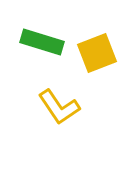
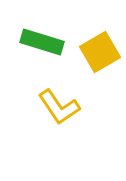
yellow square: moved 3 px right, 1 px up; rotated 9 degrees counterclockwise
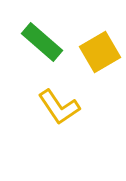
green rectangle: rotated 24 degrees clockwise
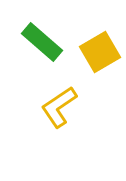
yellow L-shape: rotated 90 degrees clockwise
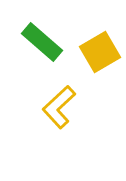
yellow L-shape: rotated 9 degrees counterclockwise
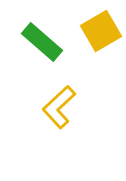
yellow square: moved 1 px right, 21 px up
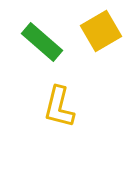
yellow L-shape: rotated 33 degrees counterclockwise
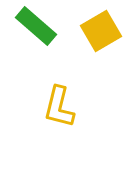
green rectangle: moved 6 px left, 16 px up
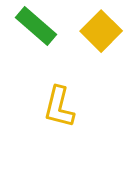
yellow square: rotated 15 degrees counterclockwise
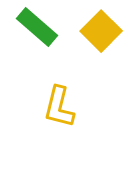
green rectangle: moved 1 px right, 1 px down
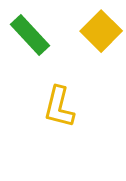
green rectangle: moved 7 px left, 8 px down; rotated 6 degrees clockwise
